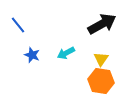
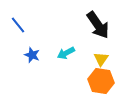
black arrow: moved 4 px left, 1 px down; rotated 84 degrees clockwise
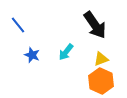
black arrow: moved 3 px left
cyan arrow: moved 1 px up; rotated 24 degrees counterclockwise
yellow triangle: rotated 35 degrees clockwise
orange hexagon: rotated 15 degrees clockwise
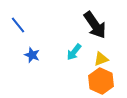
cyan arrow: moved 8 px right
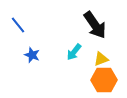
orange hexagon: moved 3 px right, 1 px up; rotated 25 degrees counterclockwise
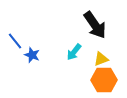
blue line: moved 3 px left, 16 px down
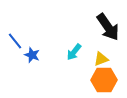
black arrow: moved 13 px right, 2 px down
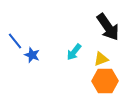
orange hexagon: moved 1 px right, 1 px down
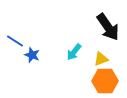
blue line: rotated 18 degrees counterclockwise
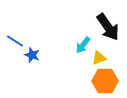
cyan arrow: moved 9 px right, 7 px up
yellow triangle: moved 2 px left, 1 px up
